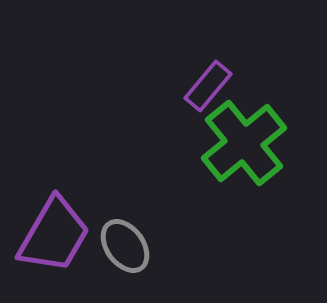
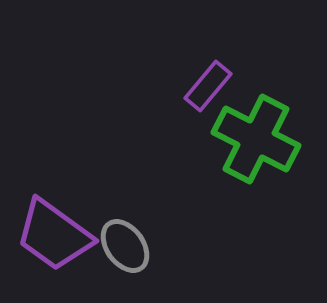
green cross: moved 12 px right, 4 px up; rotated 24 degrees counterclockwise
purple trapezoid: rotated 96 degrees clockwise
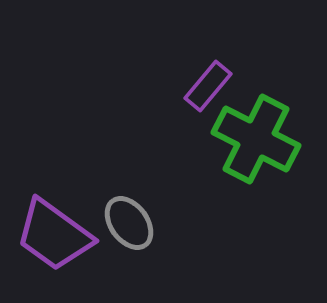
gray ellipse: moved 4 px right, 23 px up
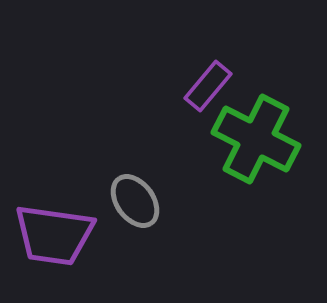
gray ellipse: moved 6 px right, 22 px up
purple trapezoid: rotated 28 degrees counterclockwise
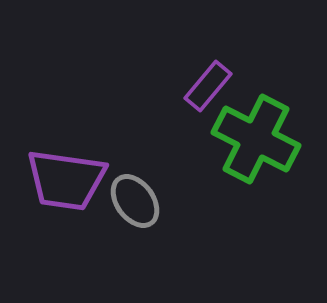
purple trapezoid: moved 12 px right, 55 px up
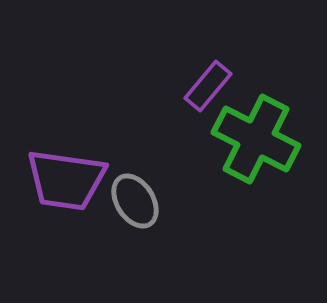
gray ellipse: rotated 4 degrees clockwise
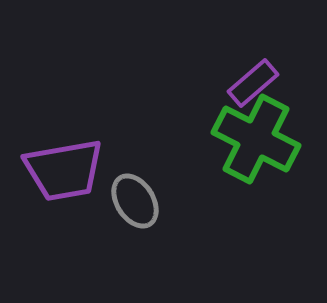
purple rectangle: moved 45 px right, 3 px up; rotated 9 degrees clockwise
purple trapezoid: moved 2 px left, 10 px up; rotated 18 degrees counterclockwise
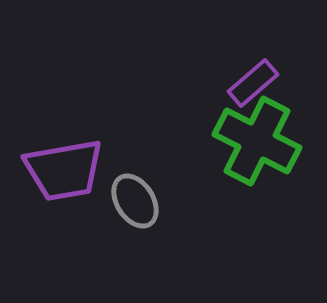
green cross: moved 1 px right, 2 px down
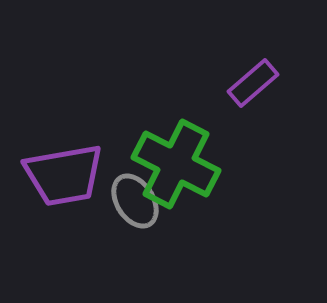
green cross: moved 81 px left, 23 px down
purple trapezoid: moved 5 px down
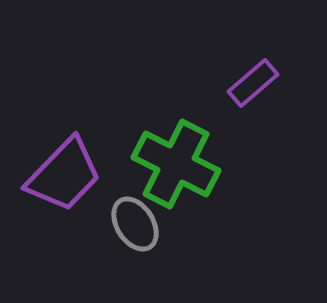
purple trapezoid: rotated 36 degrees counterclockwise
gray ellipse: moved 23 px down
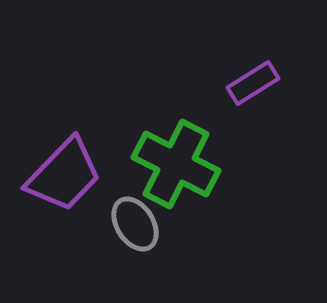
purple rectangle: rotated 9 degrees clockwise
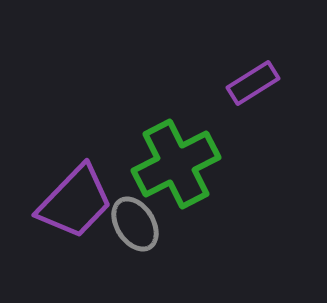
green cross: rotated 36 degrees clockwise
purple trapezoid: moved 11 px right, 27 px down
